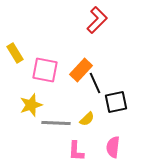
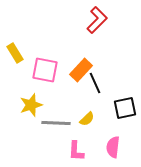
black square: moved 9 px right, 6 px down
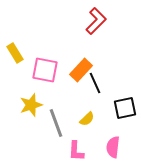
red L-shape: moved 1 px left, 1 px down
gray line: rotated 68 degrees clockwise
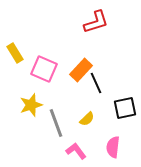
red L-shape: moved 1 px down; rotated 28 degrees clockwise
pink square: moved 1 px left, 1 px up; rotated 12 degrees clockwise
black line: moved 1 px right
pink L-shape: rotated 140 degrees clockwise
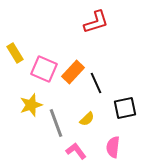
orange rectangle: moved 8 px left, 2 px down
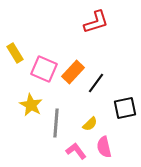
black line: rotated 60 degrees clockwise
yellow star: rotated 25 degrees counterclockwise
yellow semicircle: moved 3 px right, 5 px down
gray line: rotated 24 degrees clockwise
pink semicircle: moved 9 px left; rotated 20 degrees counterclockwise
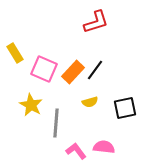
black line: moved 1 px left, 13 px up
yellow semicircle: moved 22 px up; rotated 28 degrees clockwise
pink semicircle: rotated 110 degrees clockwise
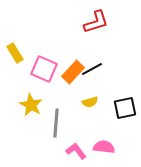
black line: moved 3 px left, 1 px up; rotated 25 degrees clockwise
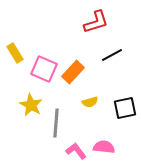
black line: moved 20 px right, 14 px up
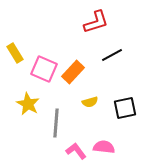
yellow star: moved 3 px left, 1 px up
